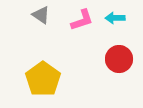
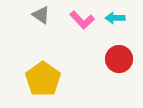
pink L-shape: rotated 65 degrees clockwise
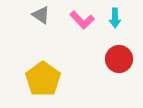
cyan arrow: rotated 90 degrees counterclockwise
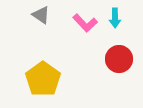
pink L-shape: moved 3 px right, 3 px down
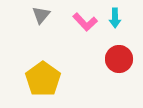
gray triangle: rotated 36 degrees clockwise
pink L-shape: moved 1 px up
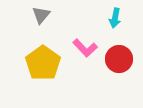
cyan arrow: rotated 12 degrees clockwise
pink L-shape: moved 26 px down
yellow pentagon: moved 16 px up
